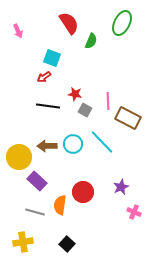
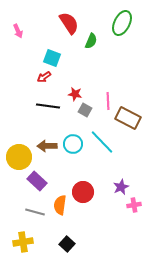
pink cross: moved 7 px up; rotated 32 degrees counterclockwise
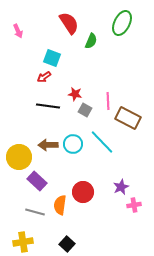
brown arrow: moved 1 px right, 1 px up
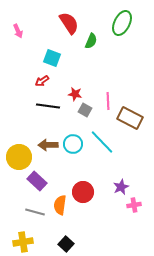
red arrow: moved 2 px left, 4 px down
brown rectangle: moved 2 px right
black square: moved 1 px left
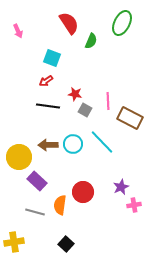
red arrow: moved 4 px right
yellow cross: moved 9 px left
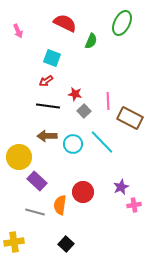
red semicircle: moved 4 px left; rotated 30 degrees counterclockwise
gray square: moved 1 px left, 1 px down; rotated 16 degrees clockwise
brown arrow: moved 1 px left, 9 px up
